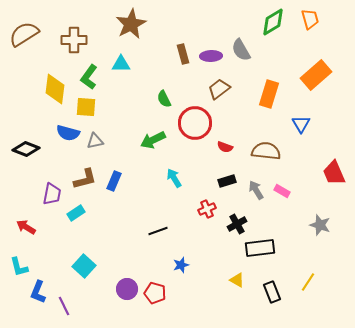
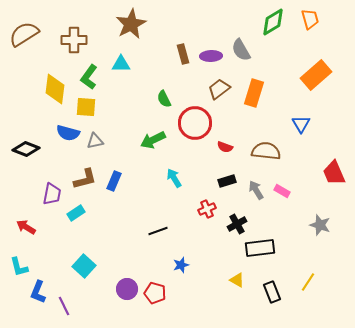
orange rectangle at (269, 94): moved 15 px left, 1 px up
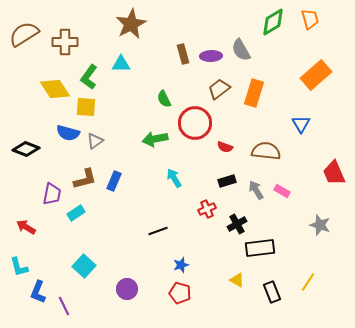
brown cross at (74, 40): moved 9 px left, 2 px down
yellow diamond at (55, 89): rotated 40 degrees counterclockwise
green arrow at (153, 140): moved 2 px right, 1 px up; rotated 15 degrees clockwise
gray triangle at (95, 141): rotated 24 degrees counterclockwise
red pentagon at (155, 293): moved 25 px right
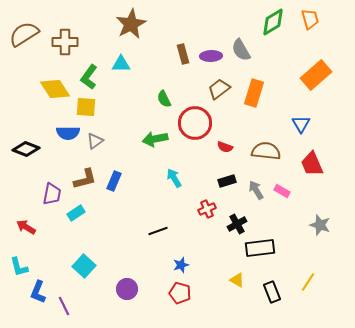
blue semicircle at (68, 133): rotated 15 degrees counterclockwise
red trapezoid at (334, 173): moved 22 px left, 9 px up
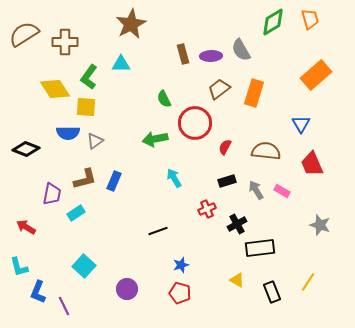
red semicircle at (225, 147): rotated 98 degrees clockwise
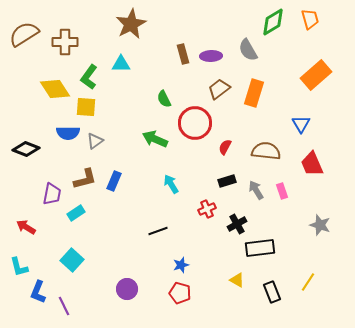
gray semicircle at (241, 50): moved 7 px right
green arrow at (155, 139): rotated 35 degrees clockwise
cyan arrow at (174, 178): moved 3 px left, 6 px down
pink rectangle at (282, 191): rotated 42 degrees clockwise
cyan square at (84, 266): moved 12 px left, 6 px up
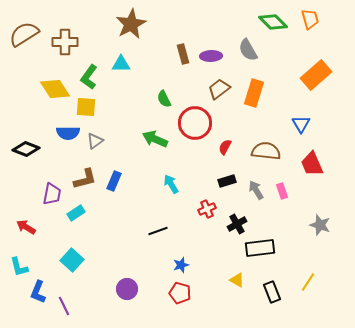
green diamond at (273, 22): rotated 76 degrees clockwise
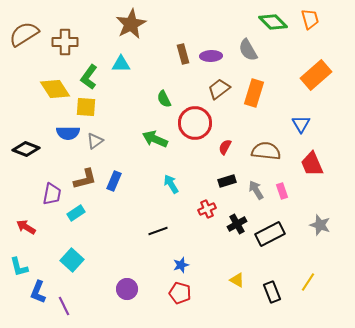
black rectangle at (260, 248): moved 10 px right, 14 px up; rotated 20 degrees counterclockwise
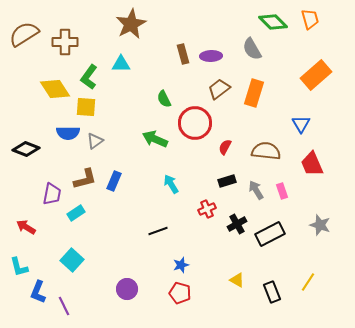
gray semicircle at (248, 50): moved 4 px right, 1 px up
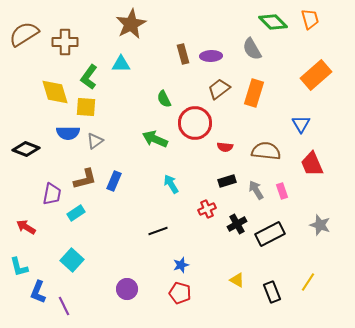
yellow diamond at (55, 89): moved 3 px down; rotated 16 degrees clockwise
red semicircle at (225, 147): rotated 112 degrees counterclockwise
